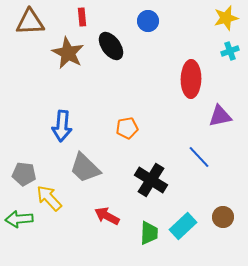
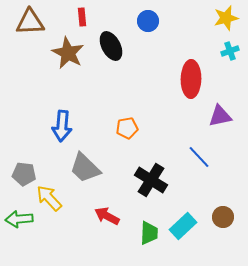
black ellipse: rotated 8 degrees clockwise
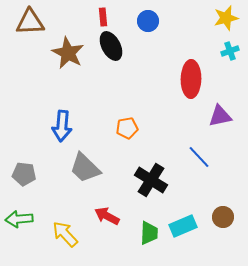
red rectangle: moved 21 px right
yellow arrow: moved 16 px right, 36 px down
cyan rectangle: rotated 20 degrees clockwise
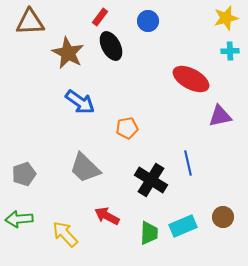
red rectangle: moved 3 px left; rotated 42 degrees clockwise
cyan cross: rotated 18 degrees clockwise
red ellipse: rotated 63 degrees counterclockwise
blue arrow: moved 18 px right, 24 px up; rotated 60 degrees counterclockwise
blue line: moved 11 px left, 6 px down; rotated 30 degrees clockwise
gray pentagon: rotated 25 degrees counterclockwise
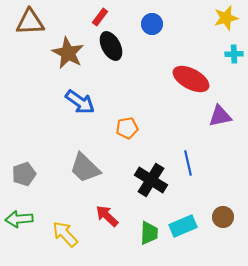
blue circle: moved 4 px right, 3 px down
cyan cross: moved 4 px right, 3 px down
red arrow: rotated 15 degrees clockwise
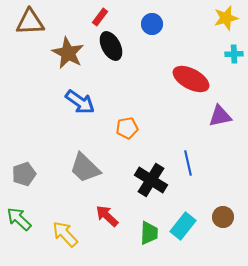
green arrow: rotated 48 degrees clockwise
cyan rectangle: rotated 28 degrees counterclockwise
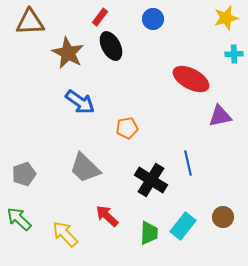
blue circle: moved 1 px right, 5 px up
